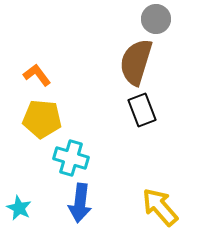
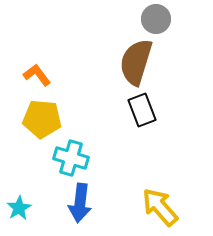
cyan star: rotated 15 degrees clockwise
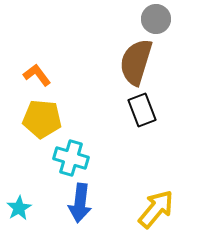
yellow arrow: moved 4 px left, 2 px down; rotated 81 degrees clockwise
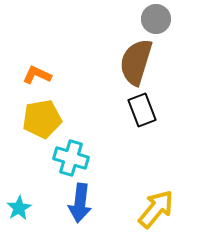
orange L-shape: rotated 28 degrees counterclockwise
yellow pentagon: rotated 15 degrees counterclockwise
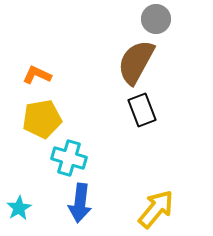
brown semicircle: rotated 12 degrees clockwise
cyan cross: moved 2 px left
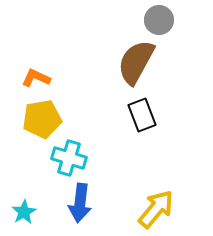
gray circle: moved 3 px right, 1 px down
orange L-shape: moved 1 px left, 3 px down
black rectangle: moved 5 px down
cyan star: moved 5 px right, 4 px down
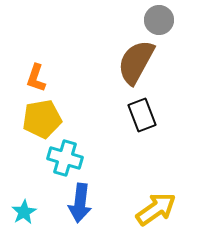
orange L-shape: rotated 96 degrees counterclockwise
cyan cross: moved 4 px left
yellow arrow: rotated 15 degrees clockwise
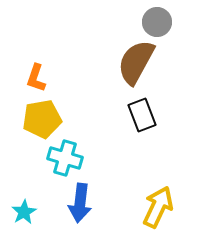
gray circle: moved 2 px left, 2 px down
yellow arrow: moved 2 px right, 2 px up; rotated 30 degrees counterclockwise
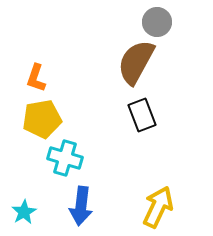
blue arrow: moved 1 px right, 3 px down
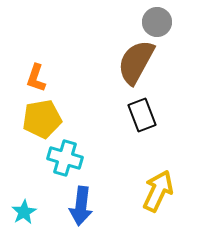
yellow arrow: moved 16 px up
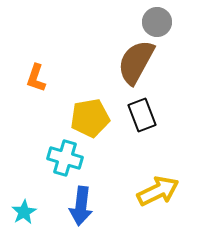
yellow pentagon: moved 48 px right, 1 px up
yellow arrow: rotated 39 degrees clockwise
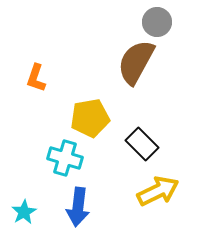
black rectangle: moved 29 px down; rotated 24 degrees counterclockwise
blue arrow: moved 3 px left, 1 px down
